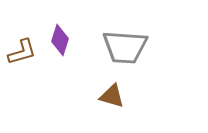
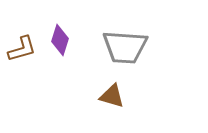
brown L-shape: moved 3 px up
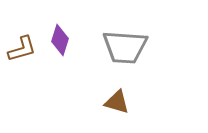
brown triangle: moved 5 px right, 6 px down
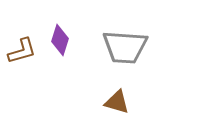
brown L-shape: moved 2 px down
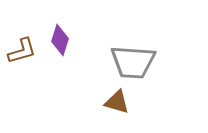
gray trapezoid: moved 8 px right, 15 px down
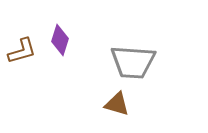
brown triangle: moved 2 px down
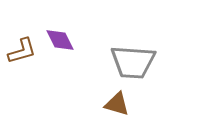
purple diamond: rotated 44 degrees counterclockwise
